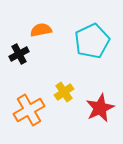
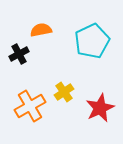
orange cross: moved 1 px right, 4 px up
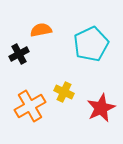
cyan pentagon: moved 1 px left, 3 px down
yellow cross: rotated 30 degrees counterclockwise
red star: moved 1 px right
